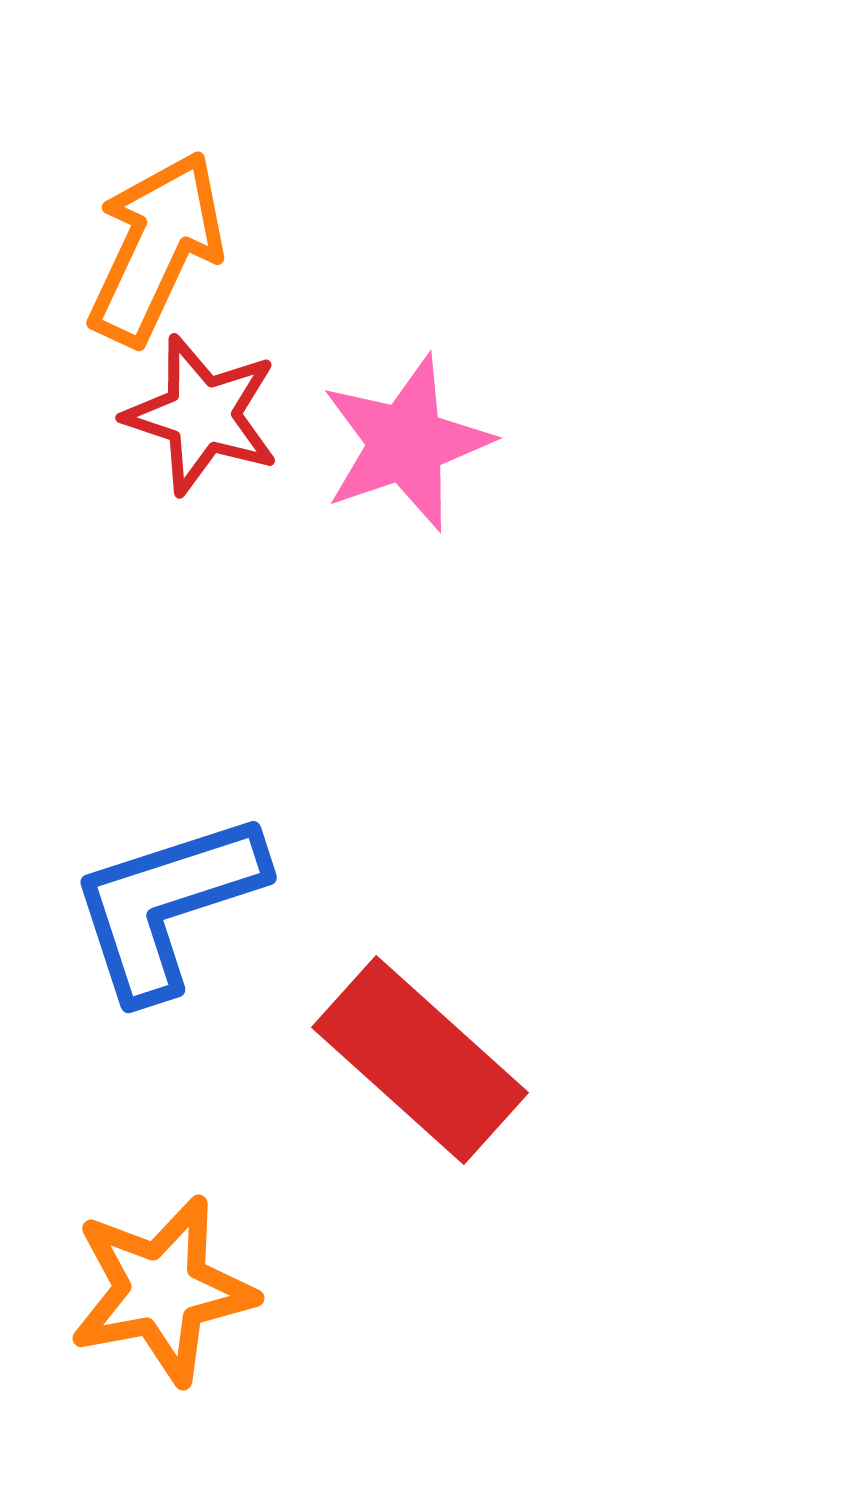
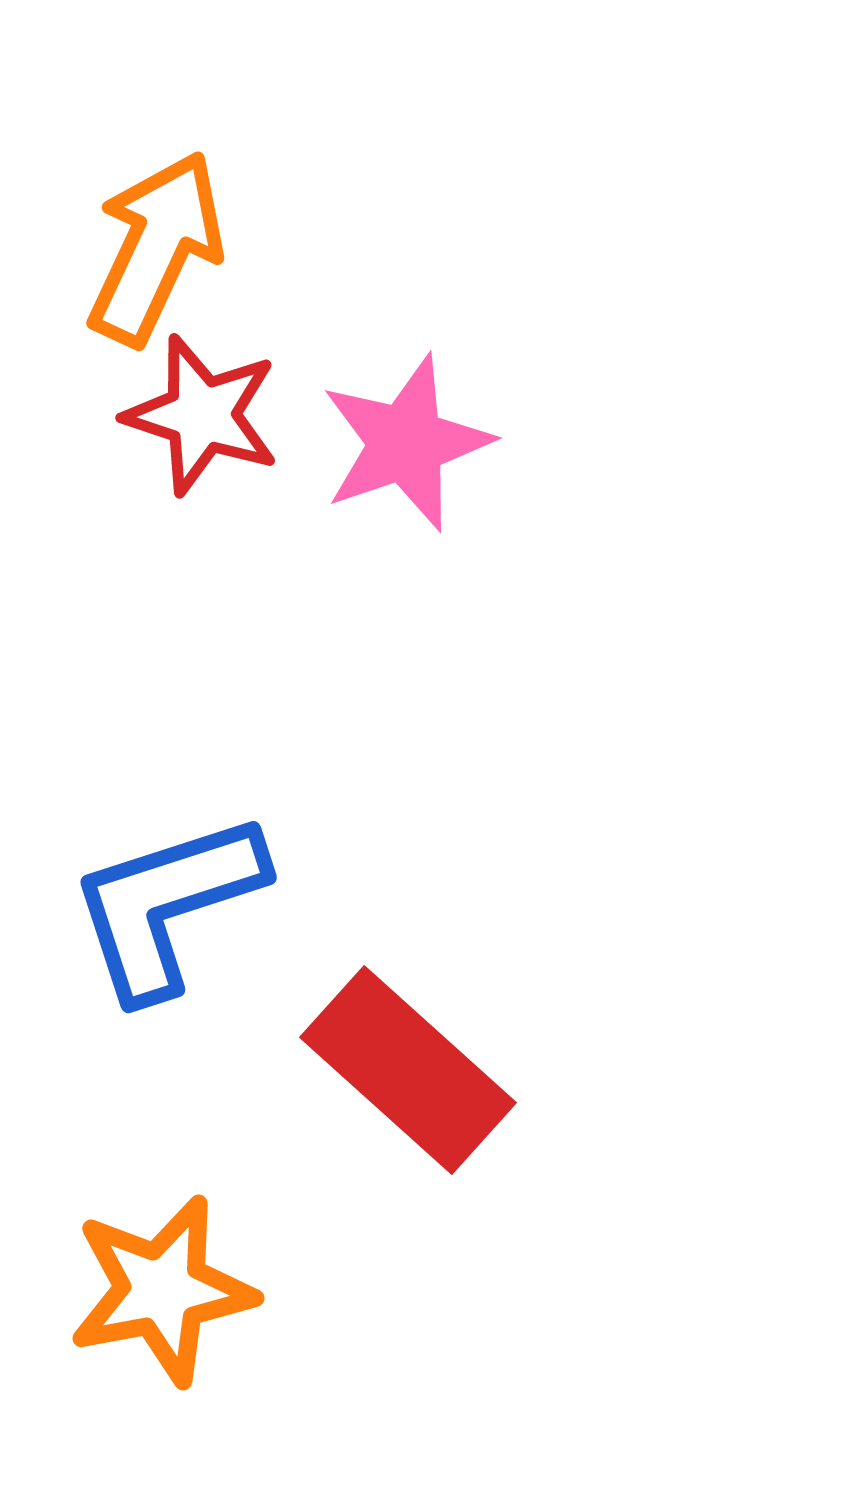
red rectangle: moved 12 px left, 10 px down
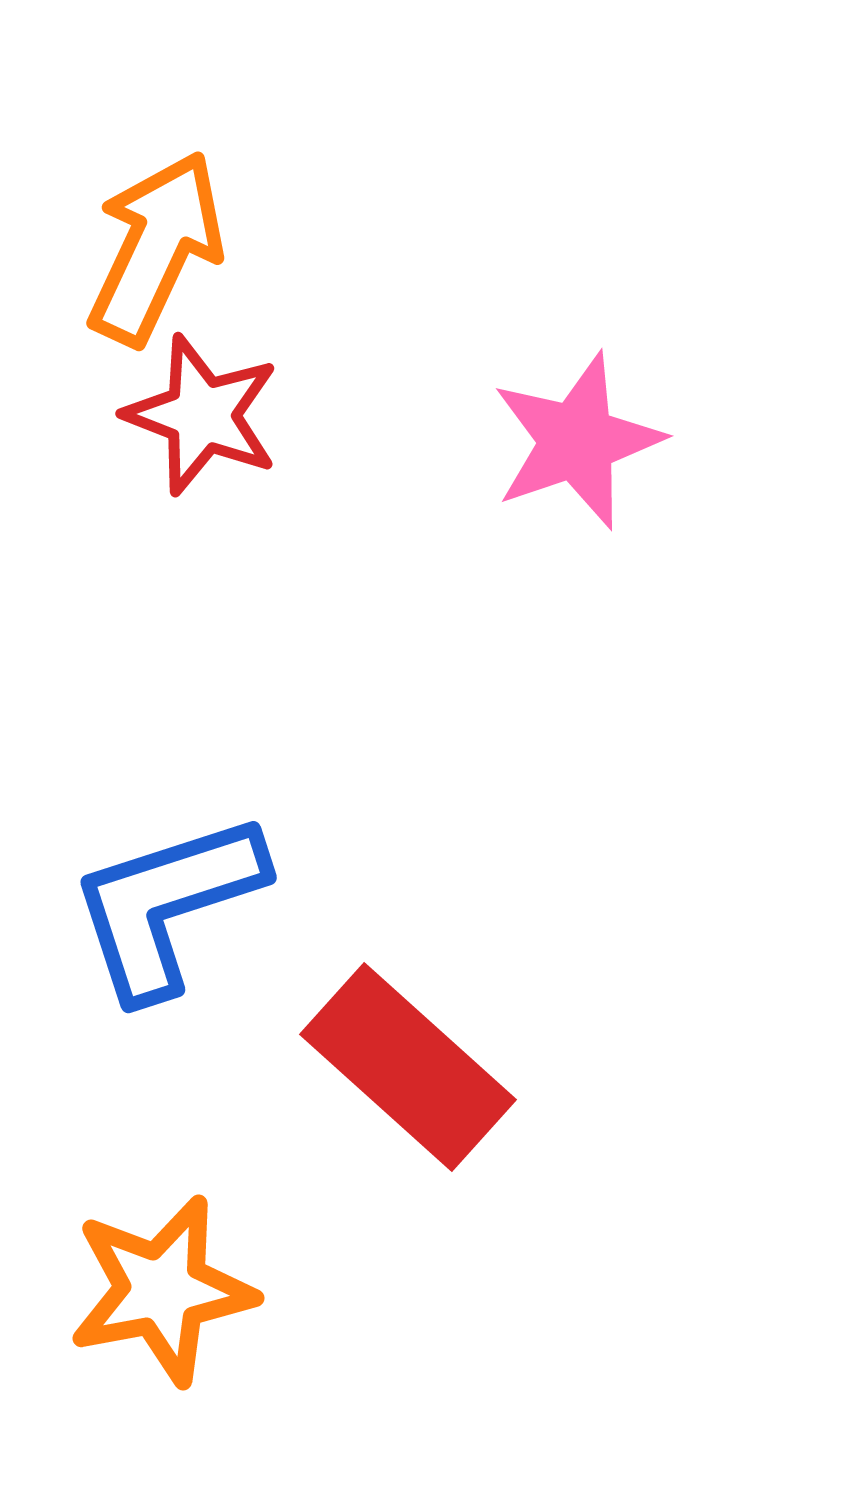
red star: rotated 3 degrees clockwise
pink star: moved 171 px right, 2 px up
red rectangle: moved 3 px up
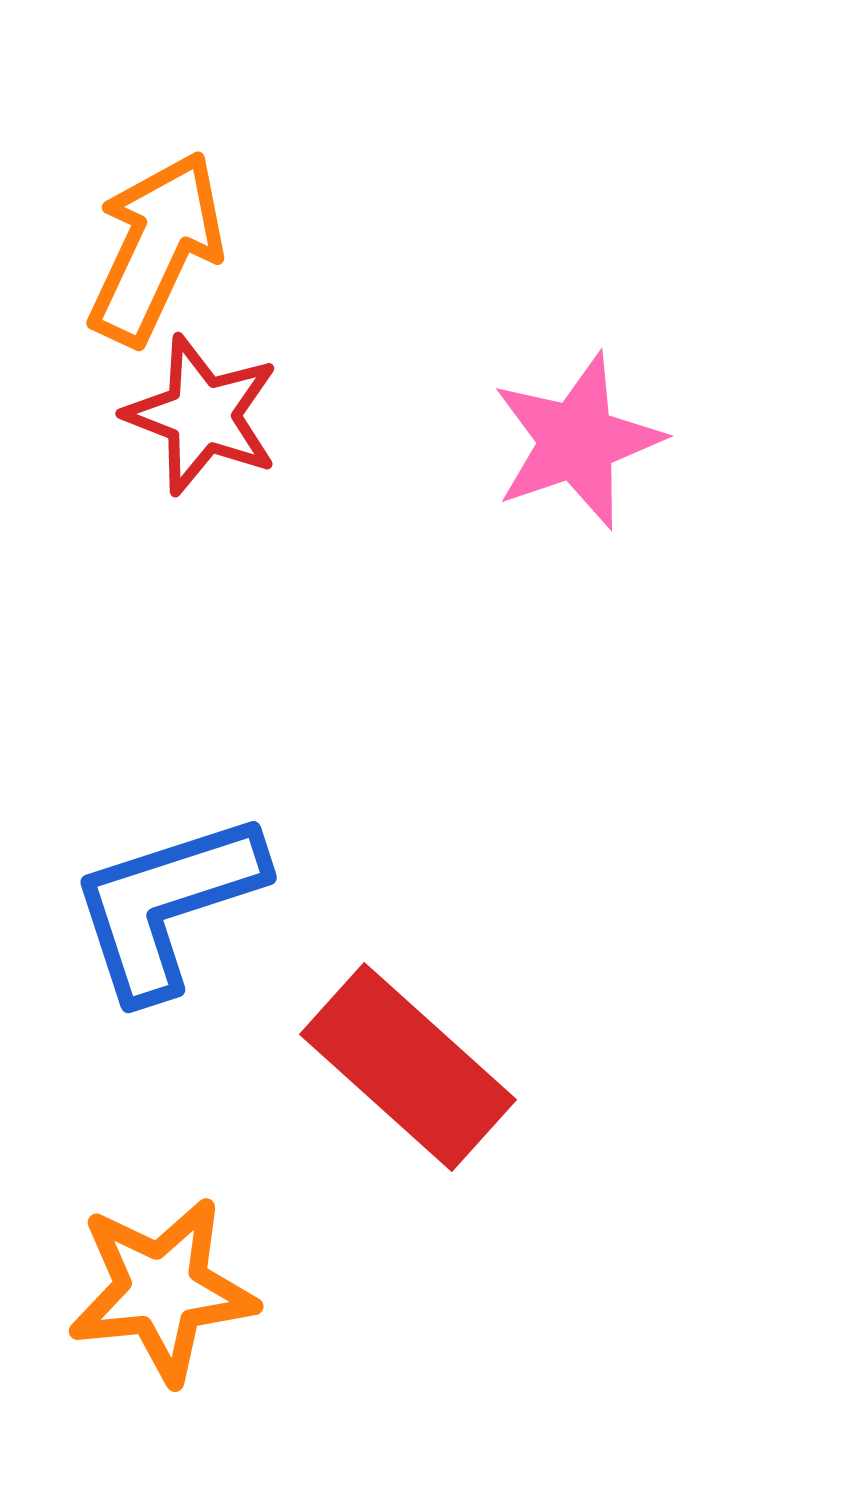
orange star: rotated 5 degrees clockwise
